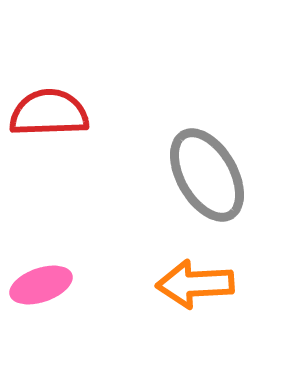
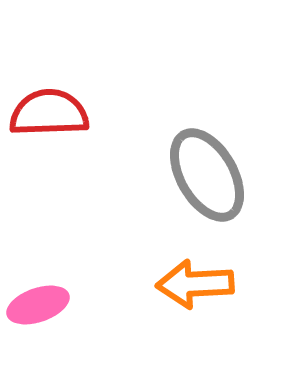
pink ellipse: moved 3 px left, 20 px down
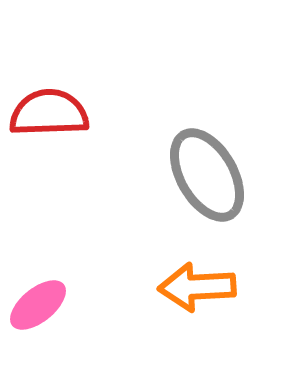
orange arrow: moved 2 px right, 3 px down
pink ellipse: rotated 20 degrees counterclockwise
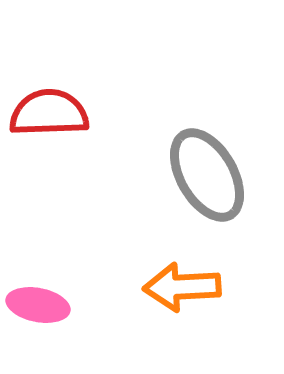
orange arrow: moved 15 px left
pink ellipse: rotated 50 degrees clockwise
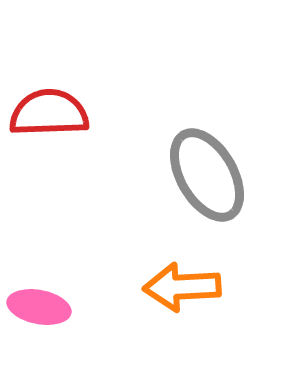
pink ellipse: moved 1 px right, 2 px down
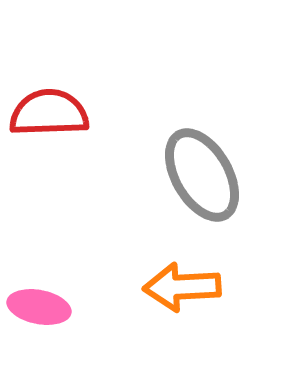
gray ellipse: moved 5 px left
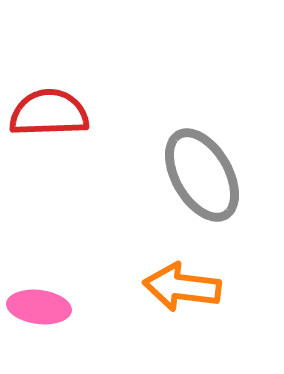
orange arrow: rotated 10 degrees clockwise
pink ellipse: rotated 4 degrees counterclockwise
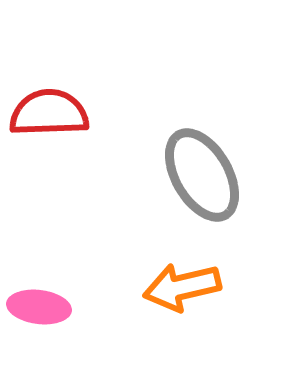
orange arrow: rotated 20 degrees counterclockwise
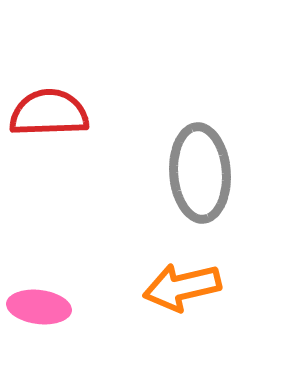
gray ellipse: moved 2 px left, 2 px up; rotated 26 degrees clockwise
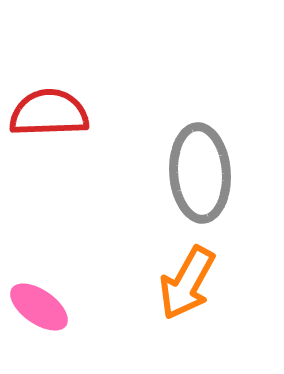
orange arrow: moved 5 px right, 4 px up; rotated 48 degrees counterclockwise
pink ellipse: rotated 28 degrees clockwise
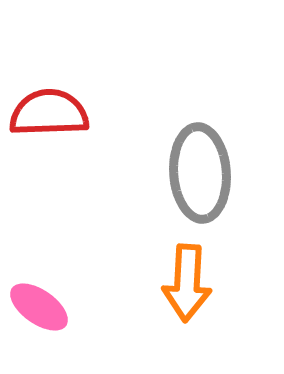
orange arrow: rotated 26 degrees counterclockwise
